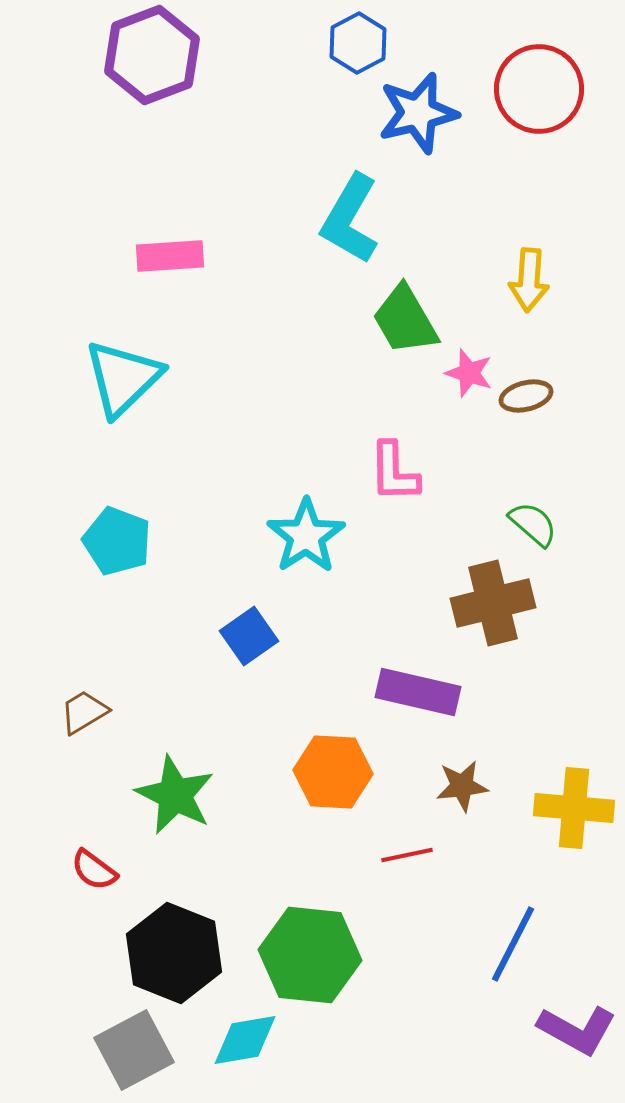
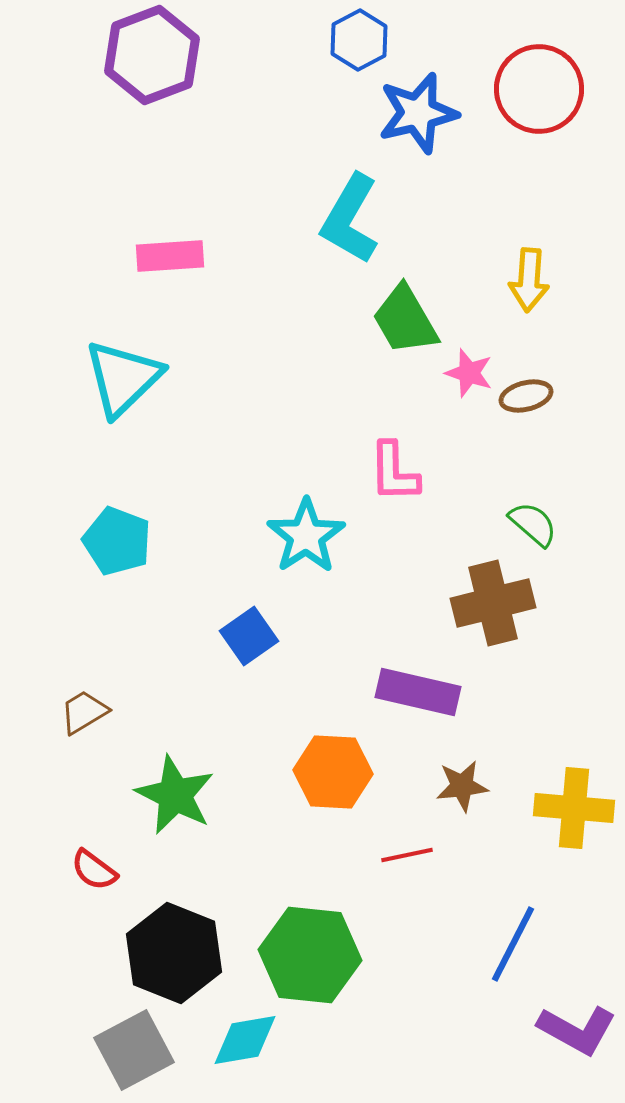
blue hexagon: moved 1 px right, 3 px up
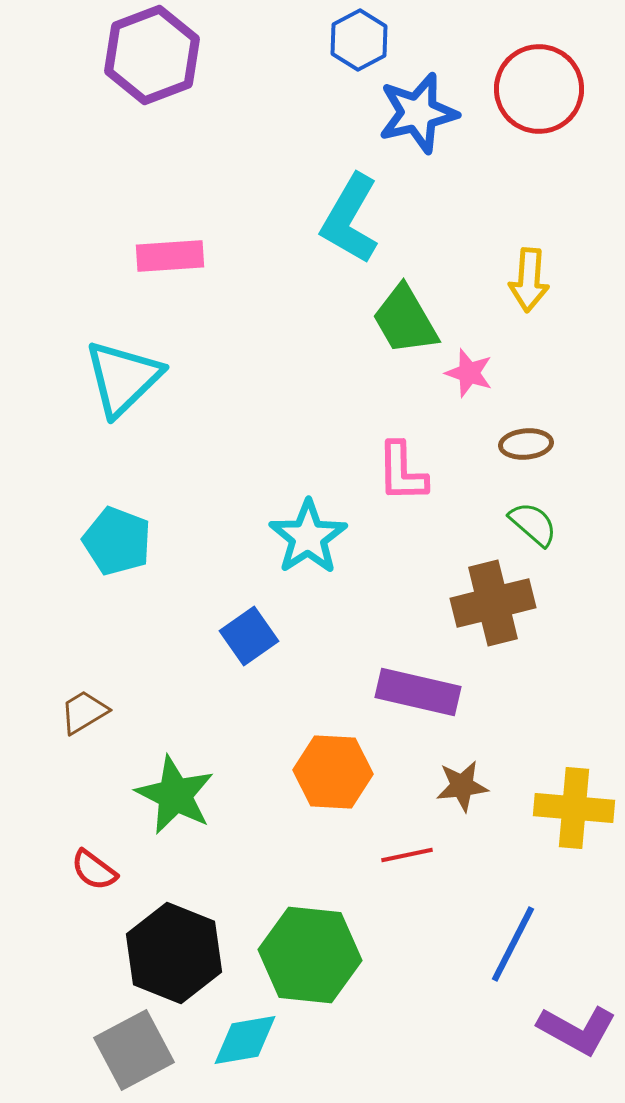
brown ellipse: moved 48 px down; rotated 9 degrees clockwise
pink L-shape: moved 8 px right
cyan star: moved 2 px right, 1 px down
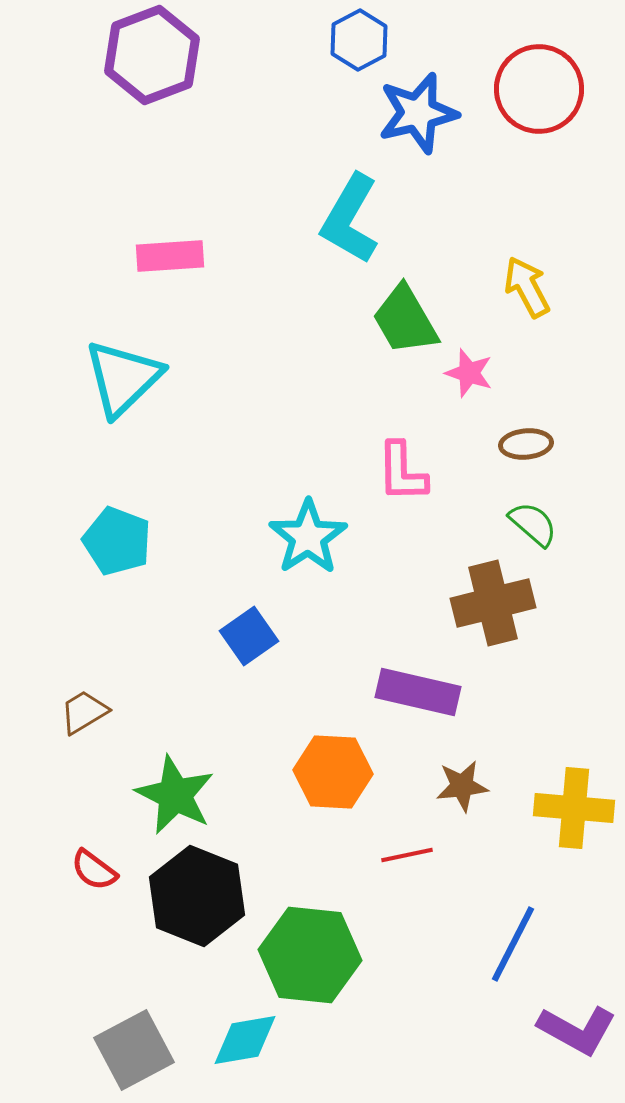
yellow arrow: moved 2 px left, 7 px down; rotated 148 degrees clockwise
black hexagon: moved 23 px right, 57 px up
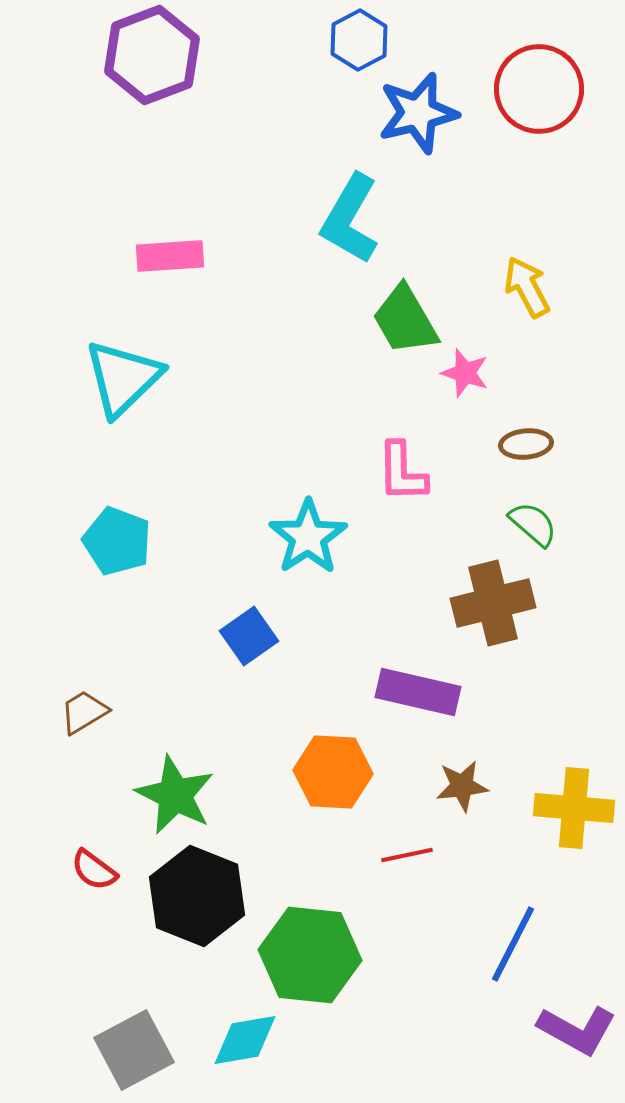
pink star: moved 4 px left
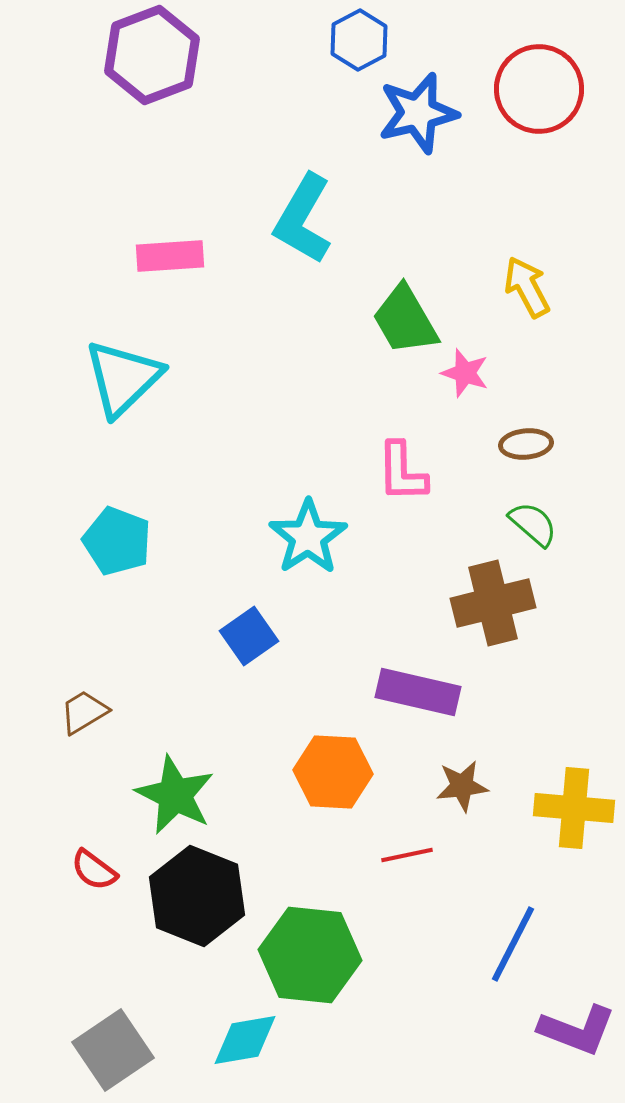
cyan L-shape: moved 47 px left
purple L-shape: rotated 8 degrees counterclockwise
gray square: moved 21 px left; rotated 6 degrees counterclockwise
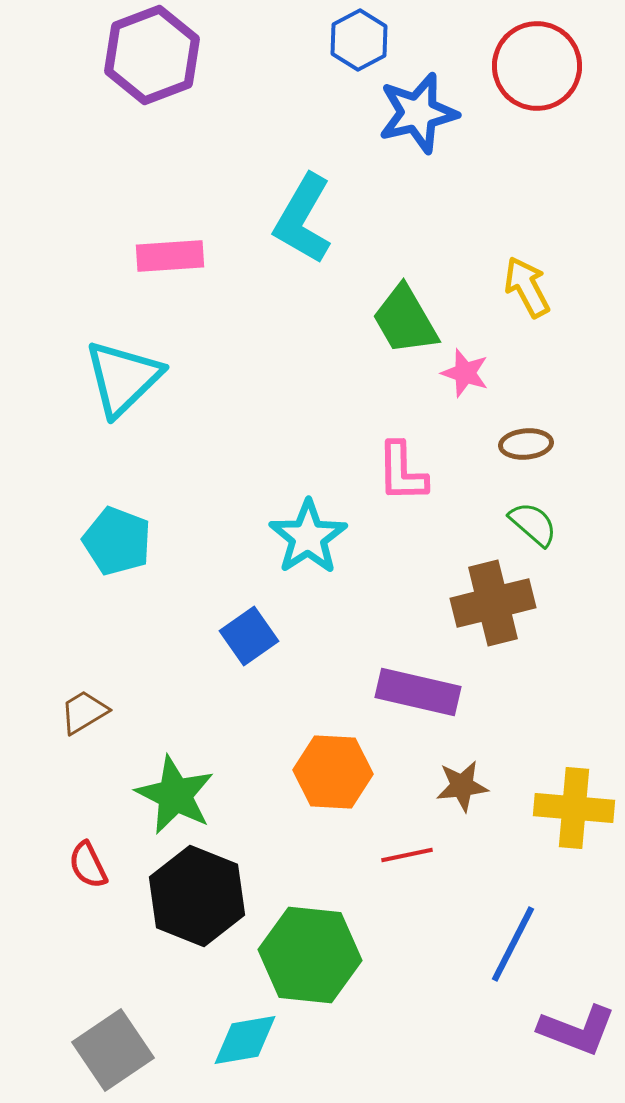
red circle: moved 2 px left, 23 px up
red semicircle: moved 6 px left, 5 px up; rotated 27 degrees clockwise
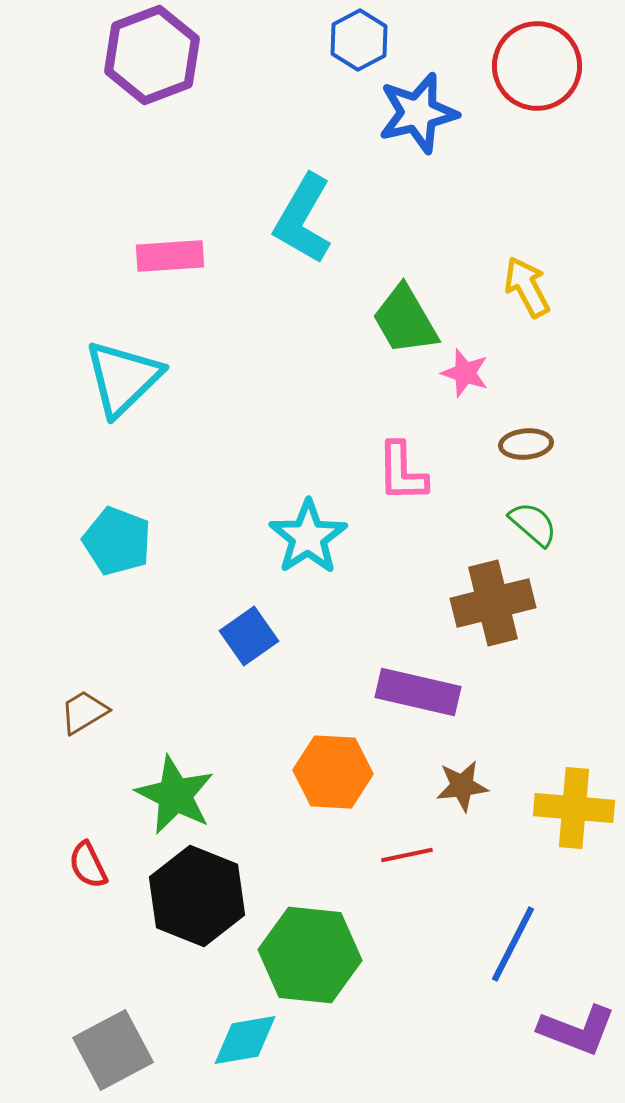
gray square: rotated 6 degrees clockwise
